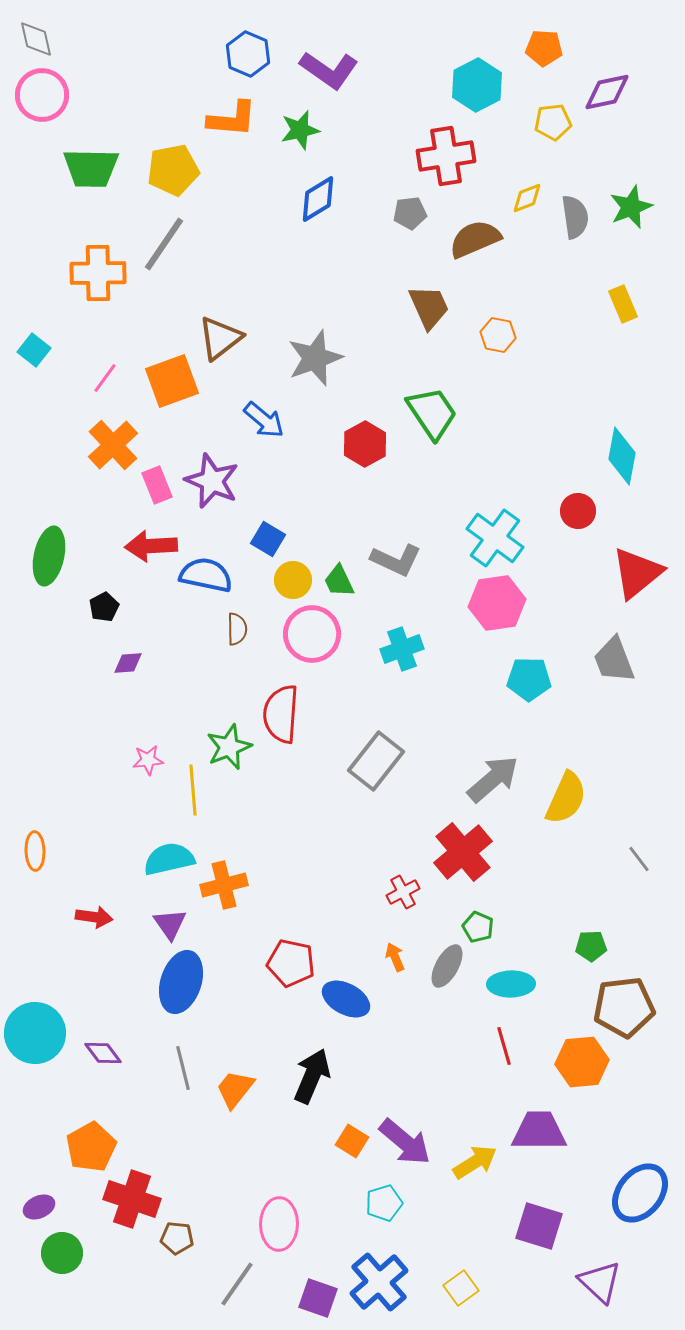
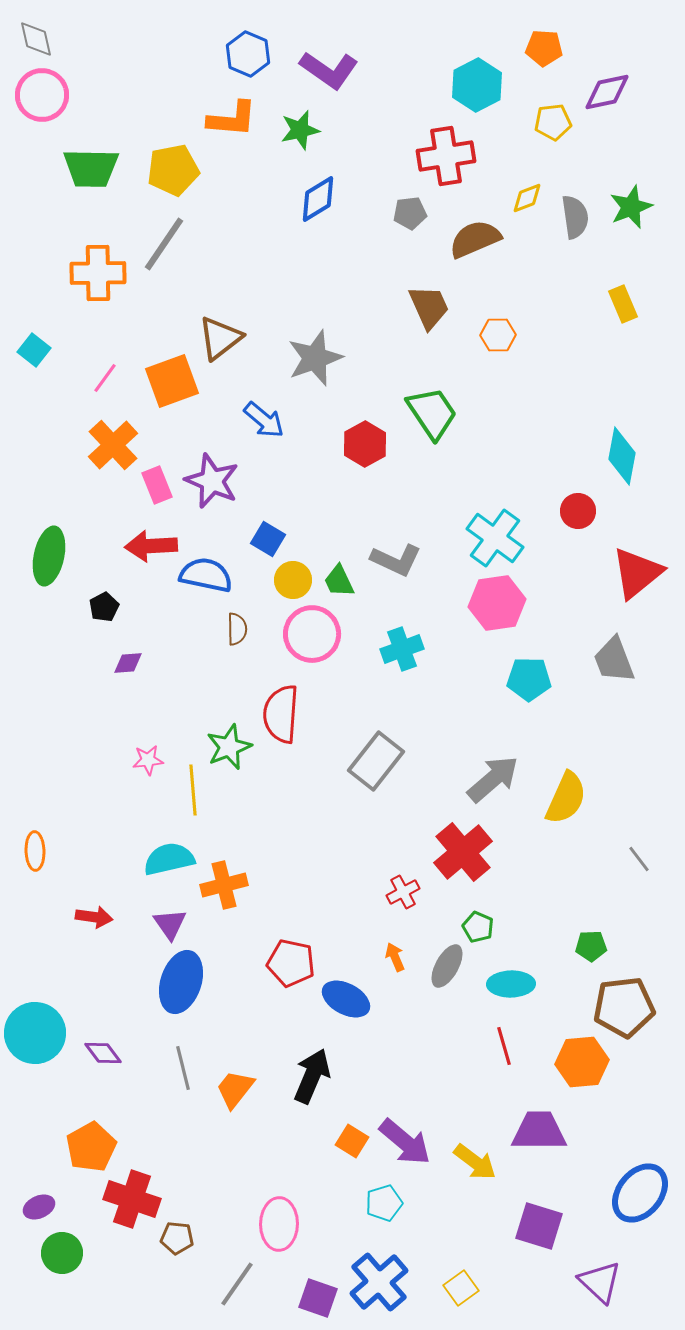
orange hexagon at (498, 335): rotated 12 degrees counterclockwise
yellow arrow at (475, 1162): rotated 69 degrees clockwise
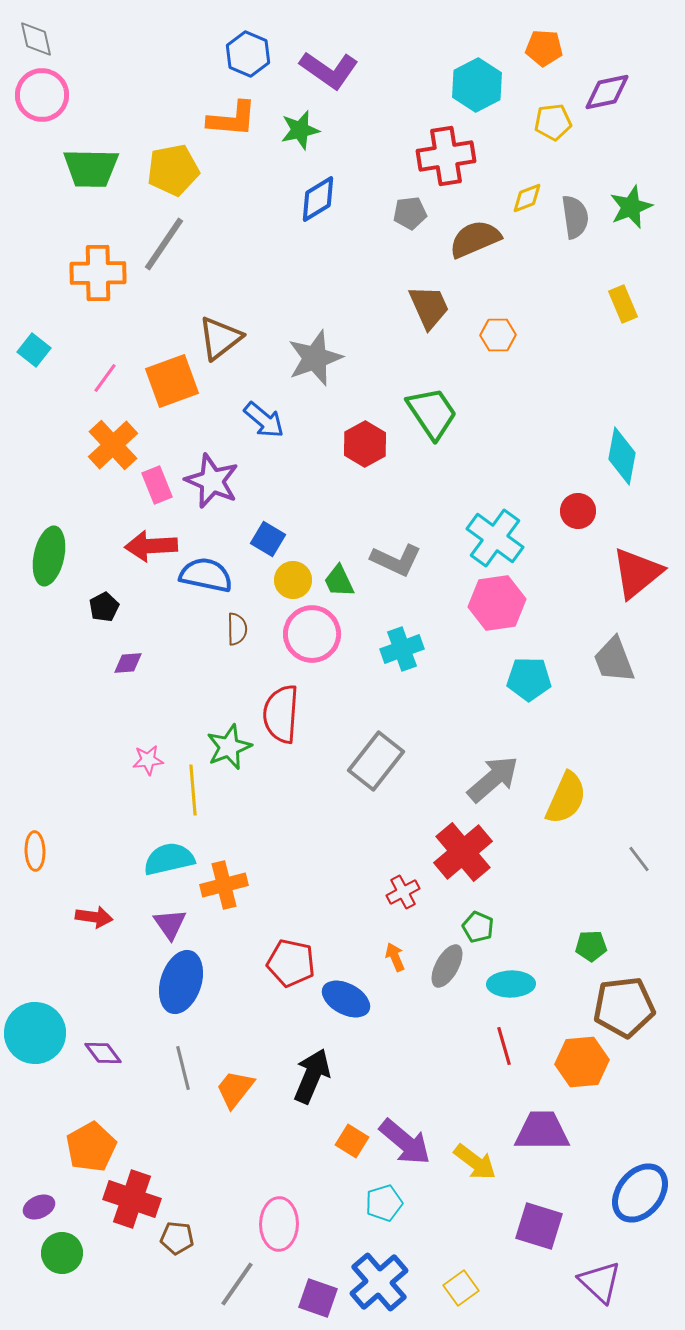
purple trapezoid at (539, 1131): moved 3 px right
